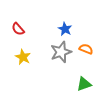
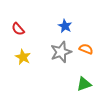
blue star: moved 3 px up
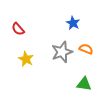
blue star: moved 8 px right, 3 px up
gray star: moved 1 px right
yellow star: moved 3 px right, 2 px down
green triangle: rotated 28 degrees clockwise
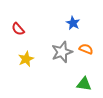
yellow star: rotated 21 degrees clockwise
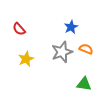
blue star: moved 2 px left, 4 px down; rotated 16 degrees clockwise
red semicircle: moved 1 px right
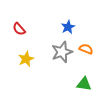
blue star: moved 3 px left
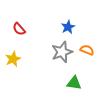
orange semicircle: moved 1 px right, 1 px down
yellow star: moved 13 px left
green triangle: moved 10 px left, 1 px up
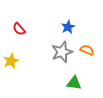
yellow star: moved 2 px left, 2 px down
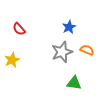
blue star: moved 1 px right
yellow star: moved 1 px right, 1 px up
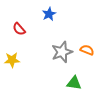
blue star: moved 20 px left, 13 px up
yellow star: rotated 21 degrees clockwise
